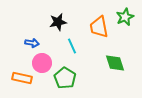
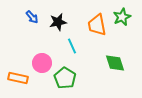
green star: moved 3 px left
orange trapezoid: moved 2 px left, 2 px up
blue arrow: moved 26 px up; rotated 40 degrees clockwise
orange rectangle: moved 4 px left
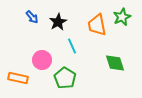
black star: rotated 18 degrees counterclockwise
pink circle: moved 3 px up
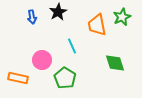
blue arrow: rotated 32 degrees clockwise
black star: moved 10 px up
